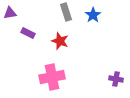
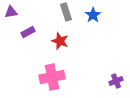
purple triangle: moved 1 px right, 1 px up
purple rectangle: moved 1 px up; rotated 56 degrees counterclockwise
purple cross: moved 2 px down; rotated 32 degrees counterclockwise
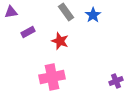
gray rectangle: rotated 18 degrees counterclockwise
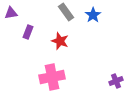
purple triangle: moved 1 px down
purple rectangle: rotated 40 degrees counterclockwise
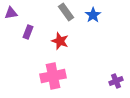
pink cross: moved 1 px right, 1 px up
